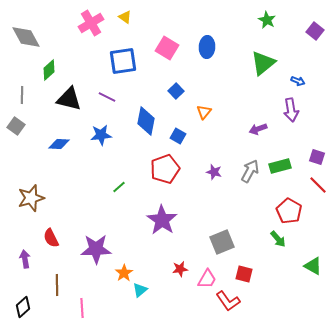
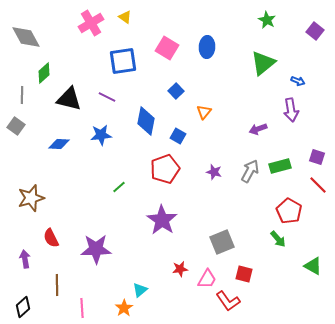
green diamond at (49, 70): moved 5 px left, 3 px down
orange star at (124, 273): moved 35 px down
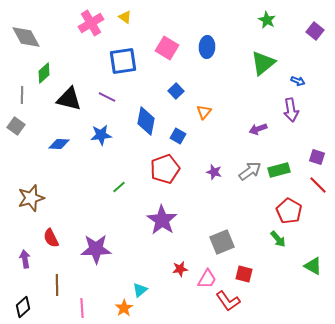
green rectangle at (280, 166): moved 1 px left, 4 px down
gray arrow at (250, 171): rotated 25 degrees clockwise
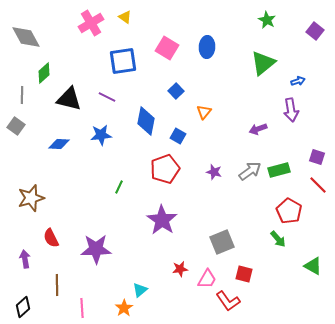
blue arrow at (298, 81): rotated 40 degrees counterclockwise
green line at (119, 187): rotated 24 degrees counterclockwise
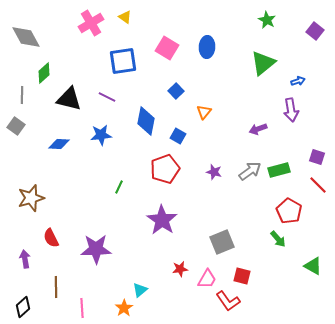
red square at (244, 274): moved 2 px left, 2 px down
brown line at (57, 285): moved 1 px left, 2 px down
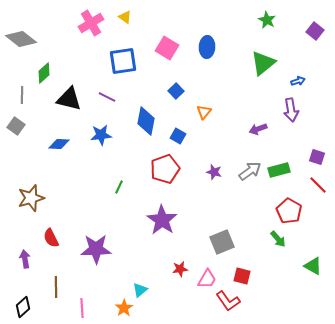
gray diamond at (26, 37): moved 5 px left, 2 px down; rotated 24 degrees counterclockwise
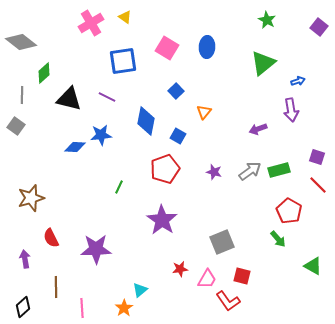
purple square at (315, 31): moved 4 px right, 4 px up
gray diamond at (21, 39): moved 3 px down
blue diamond at (59, 144): moved 16 px right, 3 px down
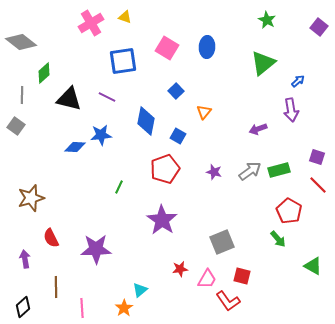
yellow triangle at (125, 17): rotated 16 degrees counterclockwise
blue arrow at (298, 81): rotated 24 degrees counterclockwise
